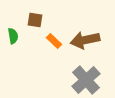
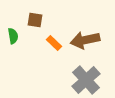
orange rectangle: moved 2 px down
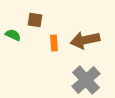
green semicircle: moved 1 px up; rotated 56 degrees counterclockwise
orange rectangle: rotated 42 degrees clockwise
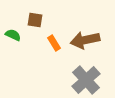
orange rectangle: rotated 28 degrees counterclockwise
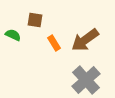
brown arrow: rotated 24 degrees counterclockwise
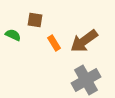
brown arrow: moved 1 px left, 1 px down
gray cross: rotated 12 degrees clockwise
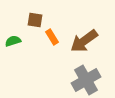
green semicircle: moved 6 px down; rotated 42 degrees counterclockwise
orange rectangle: moved 2 px left, 6 px up
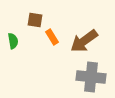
green semicircle: rotated 98 degrees clockwise
gray cross: moved 5 px right, 3 px up; rotated 36 degrees clockwise
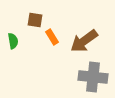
gray cross: moved 2 px right
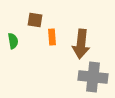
orange rectangle: rotated 28 degrees clockwise
brown arrow: moved 3 px left, 3 px down; rotated 48 degrees counterclockwise
